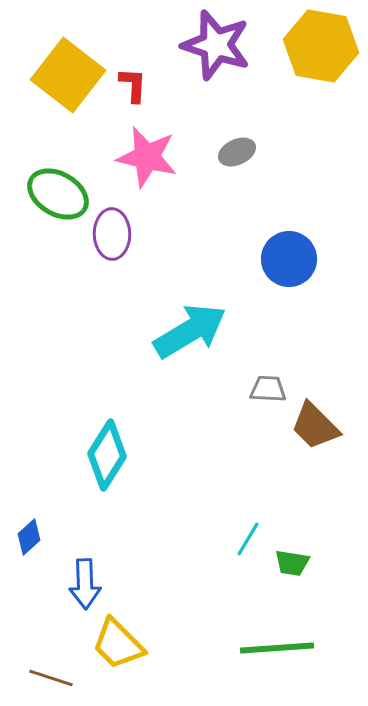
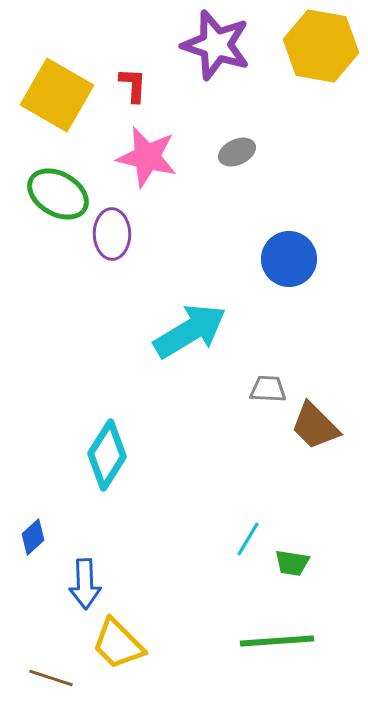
yellow square: moved 11 px left, 20 px down; rotated 8 degrees counterclockwise
blue diamond: moved 4 px right
green line: moved 7 px up
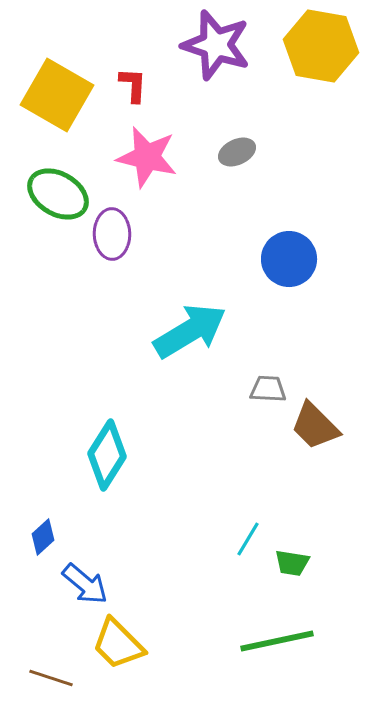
blue diamond: moved 10 px right
blue arrow: rotated 48 degrees counterclockwise
green line: rotated 8 degrees counterclockwise
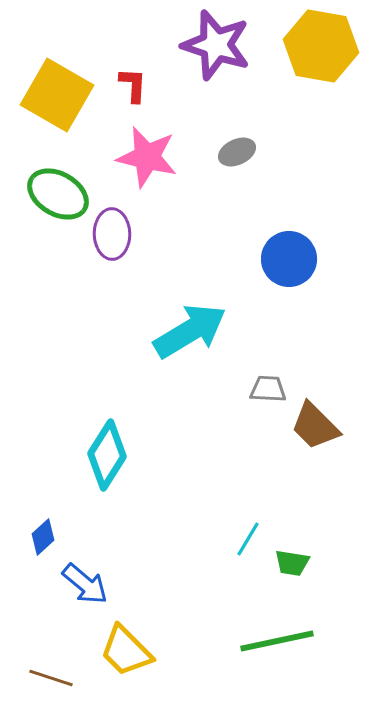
yellow trapezoid: moved 8 px right, 7 px down
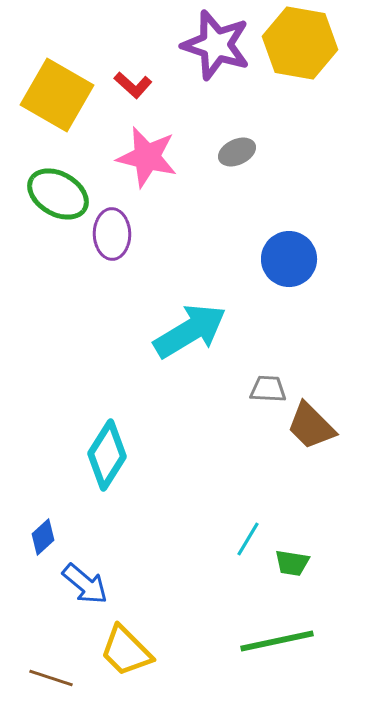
yellow hexagon: moved 21 px left, 3 px up
red L-shape: rotated 129 degrees clockwise
brown trapezoid: moved 4 px left
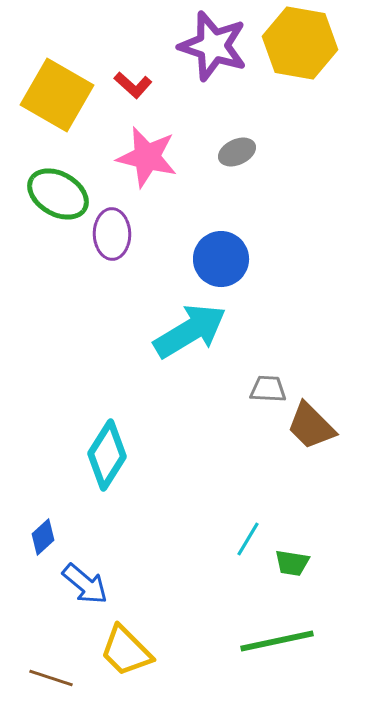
purple star: moved 3 px left, 1 px down
blue circle: moved 68 px left
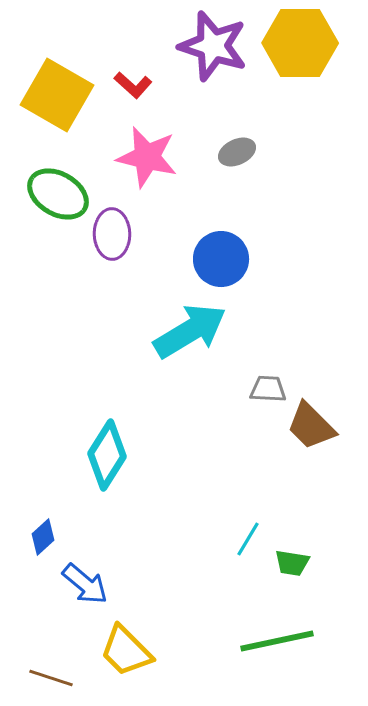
yellow hexagon: rotated 10 degrees counterclockwise
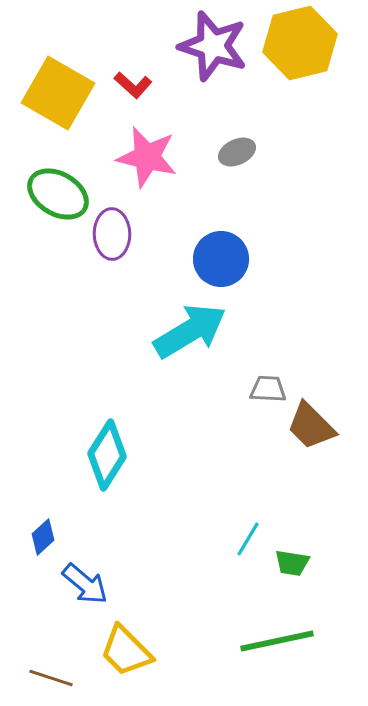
yellow hexagon: rotated 14 degrees counterclockwise
yellow square: moved 1 px right, 2 px up
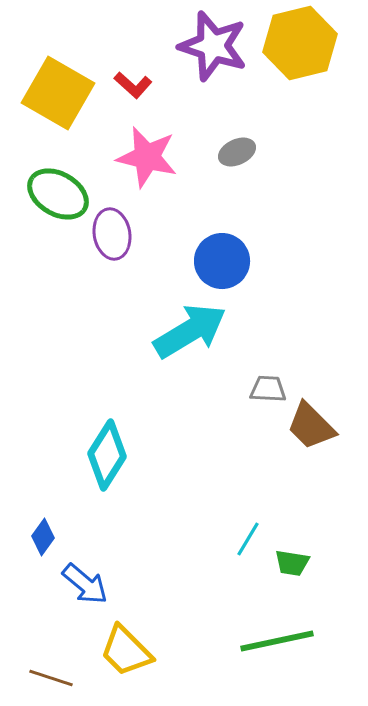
purple ellipse: rotated 9 degrees counterclockwise
blue circle: moved 1 px right, 2 px down
blue diamond: rotated 12 degrees counterclockwise
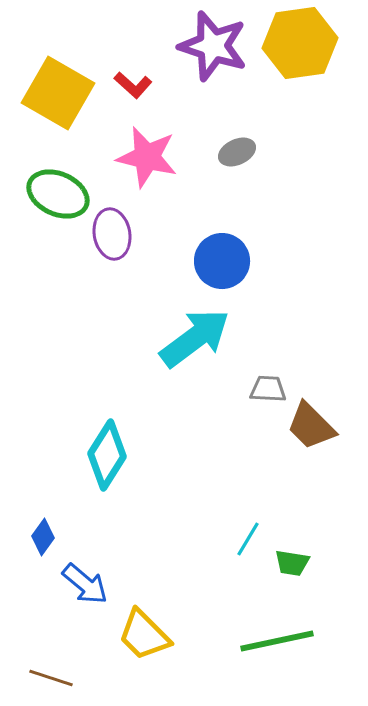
yellow hexagon: rotated 6 degrees clockwise
green ellipse: rotated 6 degrees counterclockwise
cyan arrow: moved 5 px right, 7 px down; rotated 6 degrees counterclockwise
yellow trapezoid: moved 18 px right, 16 px up
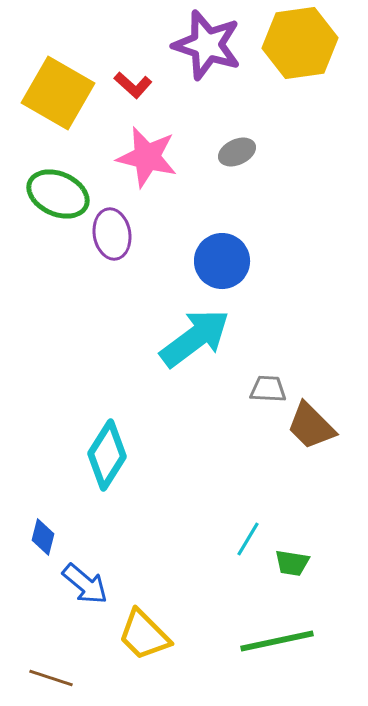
purple star: moved 6 px left, 1 px up
blue diamond: rotated 21 degrees counterclockwise
